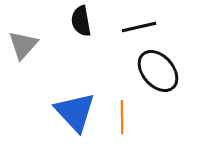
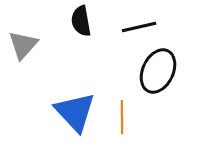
black ellipse: rotated 66 degrees clockwise
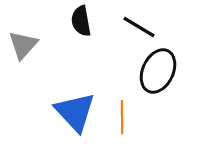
black line: rotated 44 degrees clockwise
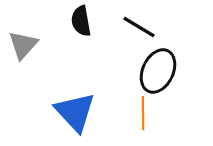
orange line: moved 21 px right, 4 px up
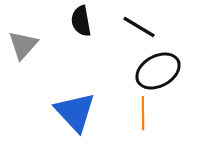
black ellipse: rotated 36 degrees clockwise
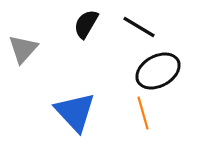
black semicircle: moved 5 px right, 3 px down; rotated 40 degrees clockwise
gray triangle: moved 4 px down
orange line: rotated 16 degrees counterclockwise
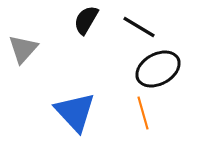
black semicircle: moved 4 px up
black ellipse: moved 2 px up
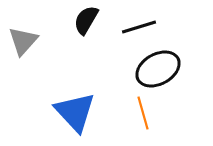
black line: rotated 48 degrees counterclockwise
gray triangle: moved 8 px up
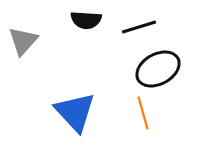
black semicircle: rotated 116 degrees counterclockwise
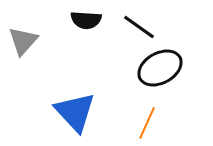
black line: rotated 52 degrees clockwise
black ellipse: moved 2 px right, 1 px up
orange line: moved 4 px right, 10 px down; rotated 40 degrees clockwise
